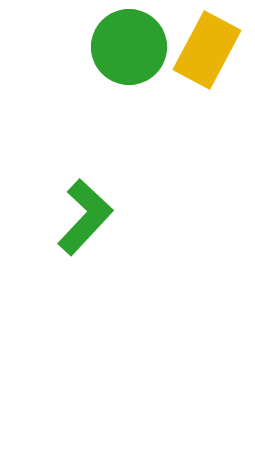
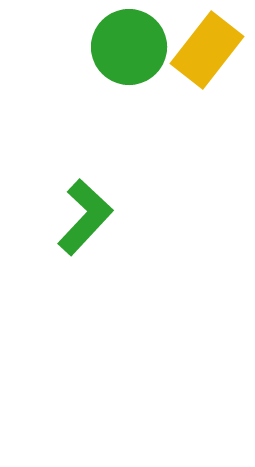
yellow rectangle: rotated 10 degrees clockwise
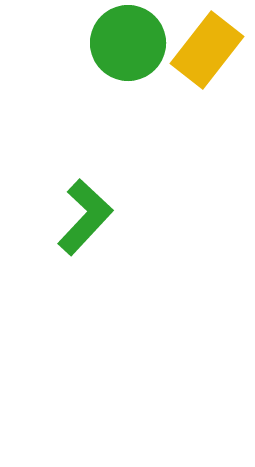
green circle: moved 1 px left, 4 px up
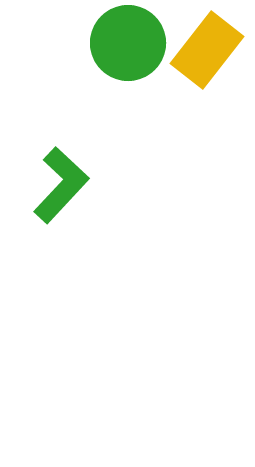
green L-shape: moved 24 px left, 32 px up
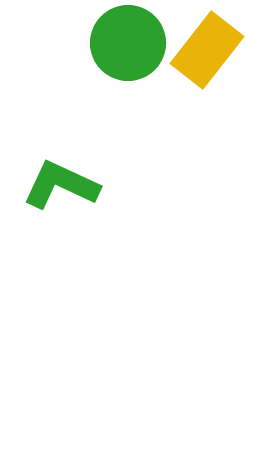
green L-shape: rotated 108 degrees counterclockwise
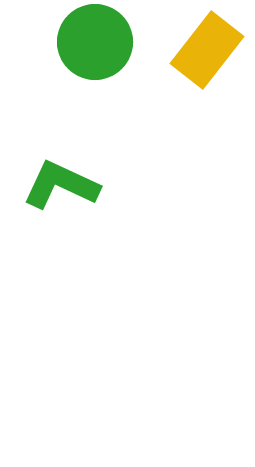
green circle: moved 33 px left, 1 px up
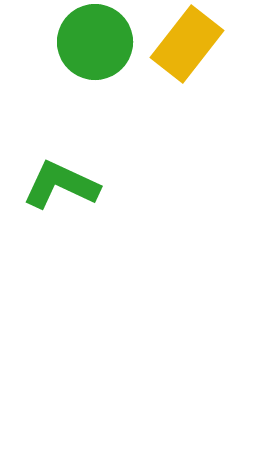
yellow rectangle: moved 20 px left, 6 px up
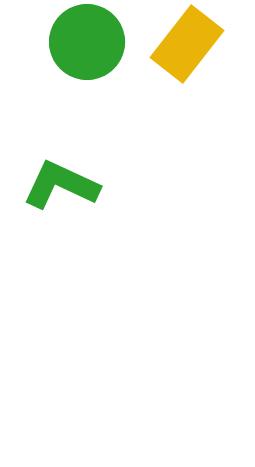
green circle: moved 8 px left
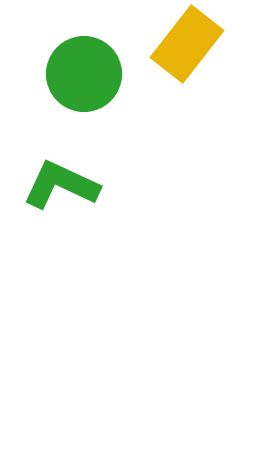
green circle: moved 3 px left, 32 px down
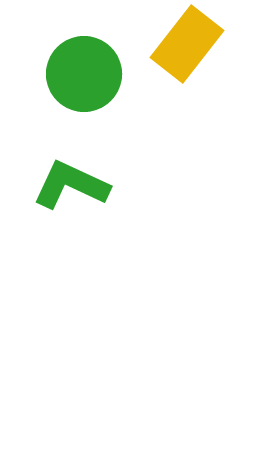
green L-shape: moved 10 px right
